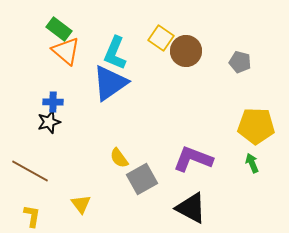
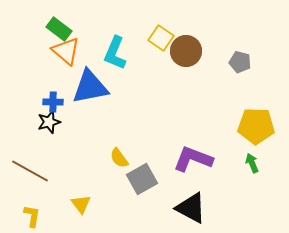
blue triangle: moved 20 px left, 4 px down; rotated 24 degrees clockwise
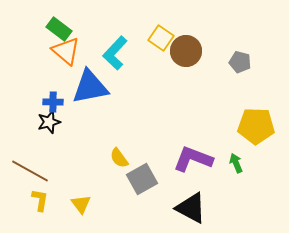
cyan L-shape: rotated 20 degrees clockwise
green arrow: moved 16 px left
yellow L-shape: moved 8 px right, 16 px up
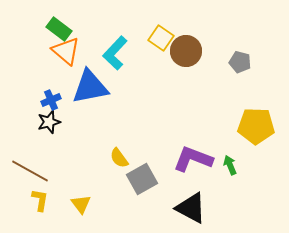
blue cross: moved 2 px left, 2 px up; rotated 24 degrees counterclockwise
green arrow: moved 6 px left, 2 px down
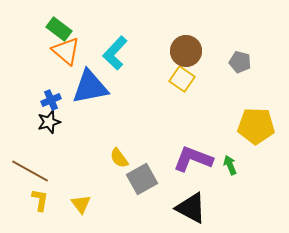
yellow square: moved 21 px right, 41 px down
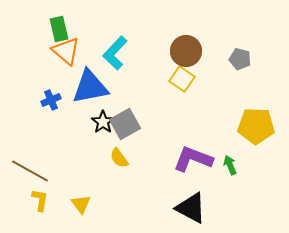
green rectangle: rotated 40 degrees clockwise
gray pentagon: moved 3 px up
black star: moved 54 px right; rotated 20 degrees counterclockwise
gray square: moved 17 px left, 55 px up
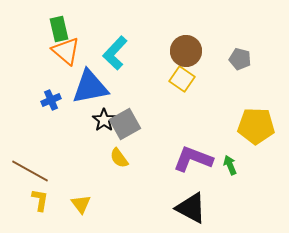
black star: moved 1 px right, 2 px up
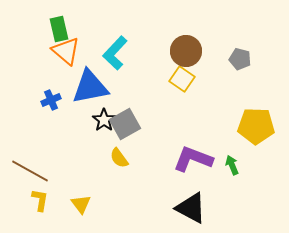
green arrow: moved 2 px right
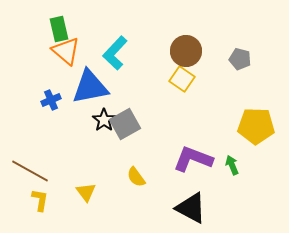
yellow semicircle: moved 17 px right, 19 px down
yellow triangle: moved 5 px right, 12 px up
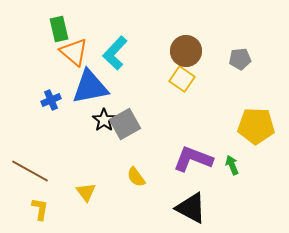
orange triangle: moved 8 px right, 1 px down
gray pentagon: rotated 20 degrees counterclockwise
yellow L-shape: moved 9 px down
